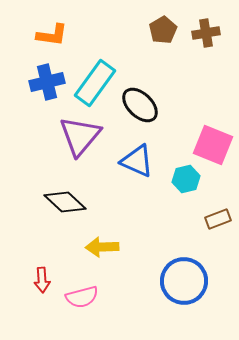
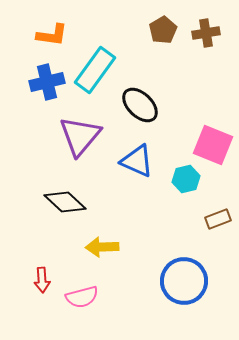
cyan rectangle: moved 13 px up
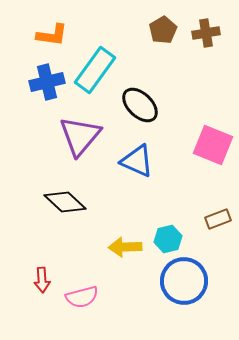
cyan hexagon: moved 18 px left, 60 px down
yellow arrow: moved 23 px right
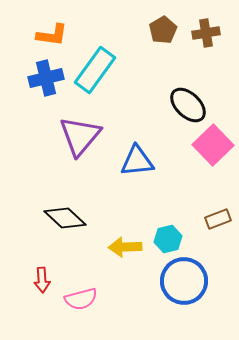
blue cross: moved 1 px left, 4 px up
black ellipse: moved 48 px right
pink square: rotated 24 degrees clockwise
blue triangle: rotated 30 degrees counterclockwise
black diamond: moved 16 px down
pink semicircle: moved 1 px left, 2 px down
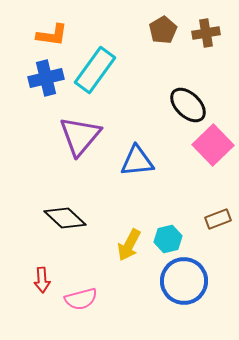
yellow arrow: moved 4 px right, 2 px up; rotated 60 degrees counterclockwise
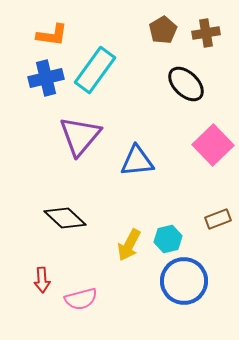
black ellipse: moved 2 px left, 21 px up
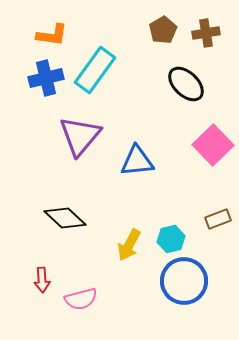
cyan hexagon: moved 3 px right
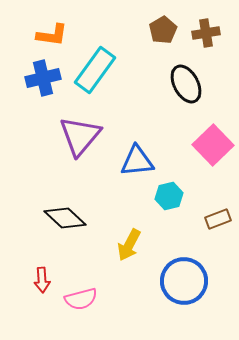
blue cross: moved 3 px left
black ellipse: rotated 18 degrees clockwise
cyan hexagon: moved 2 px left, 43 px up
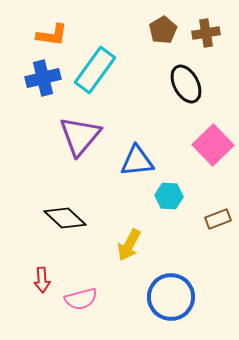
cyan hexagon: rotated 16 degrees clockwise
blue circle: moved 13 px left, 16 px down
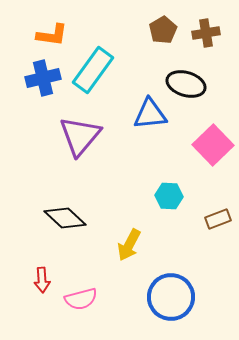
cyan rectangle: moved 2 px left
black ellipse: rotated 45 degrees counterclockwise
blue triangle: moved 13 px right, 47 px up
